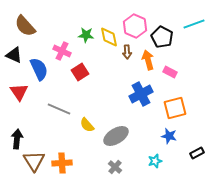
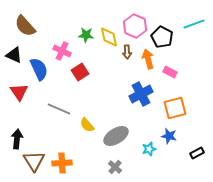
orange arrow: moved 1 px up
cyan star: moved 6 px left, 12 px up
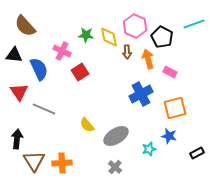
black triangle: rotated 18 degrees counterclockwise
gray line: moved 15 px left
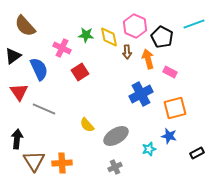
pink cross: moved 3 px up
black triangle: moved 1 px left, 1 px down; rotated 42 degrees counterclockwise
gray cross: rotated 24 degrees clockwise
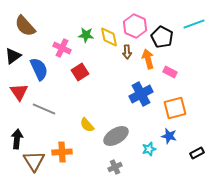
orange cross: moved 11 px up
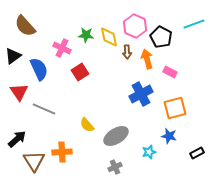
black pentagon: moved 1 px left
orange arrow: moved 1 px left
black arrow: rotated 42 degrees clockwise
cyan star: moved 3 px down
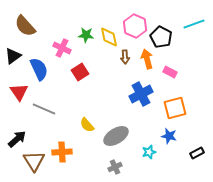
brown arrow: moved 2 px left, 5 px down
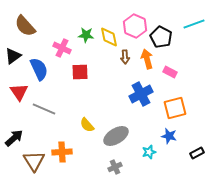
red square: rotated 30 degrees clockwise
black arrow: moved 3 px left, 1 px up
